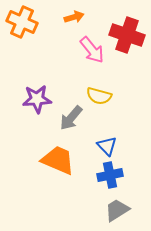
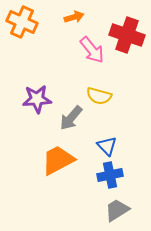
orange trapezoid: rotated 51 degrees counterclockwise
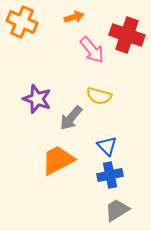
purple star: rotated 24 degrees clockwise
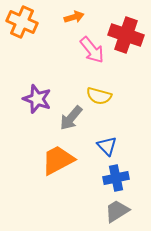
red cross: moved 1 px left
blue cross: moved 6 px right, 3 px down
gray trapezoid: moved 1 px down
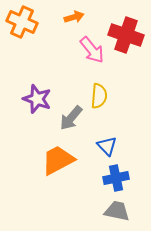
yellow semicircle: rotated 100 degrees counterclockwise
gray trapezoid: rotated 44 degrees clockwise
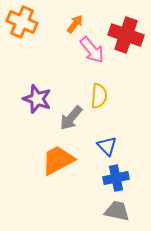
orange arrow: moved 1 px right, 7 px down; rotated 36 degrees counterclockwise
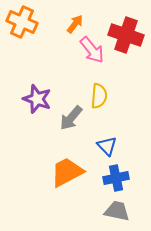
orange trapezoid: moved 9 px right, 12 px down
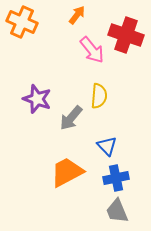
orange arrow: moved 2 px right, 9 px up
gray trapezoid: rotated 124 degrees counterclockwise
